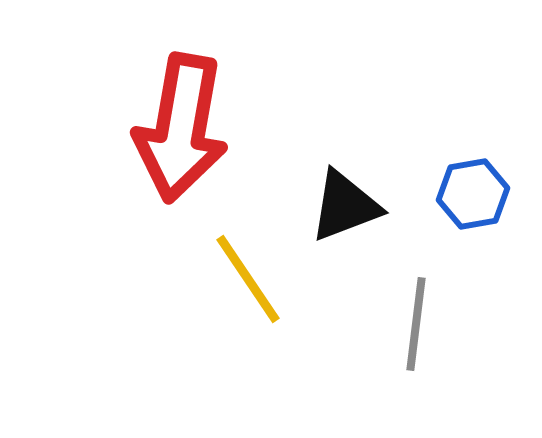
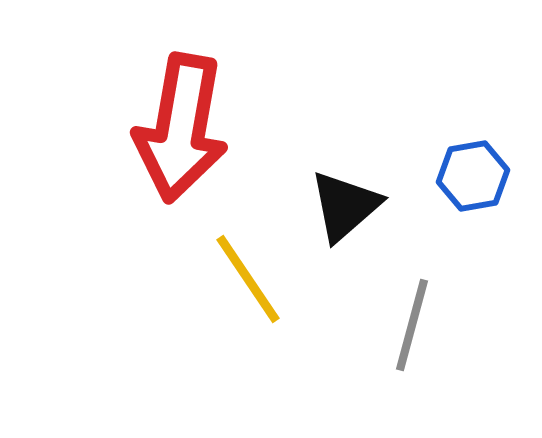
blue hexagon: moved 18 px up
black triangle: rotated 20 degrees counterclockwise
gray line: moved 4 px left, 1 px down; rotated 8 degrees clockwise
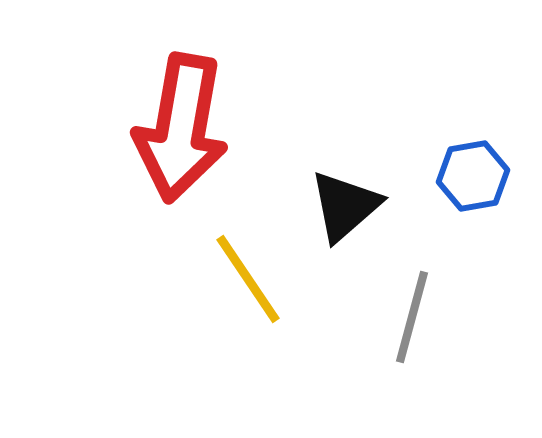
gray line: moved 8 px up
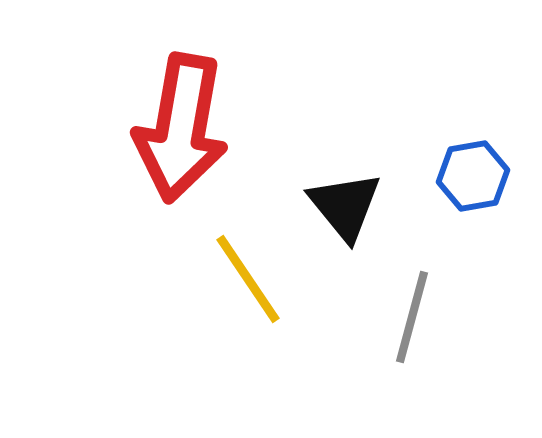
black triangle: rotated 28 degrees counterclockwise
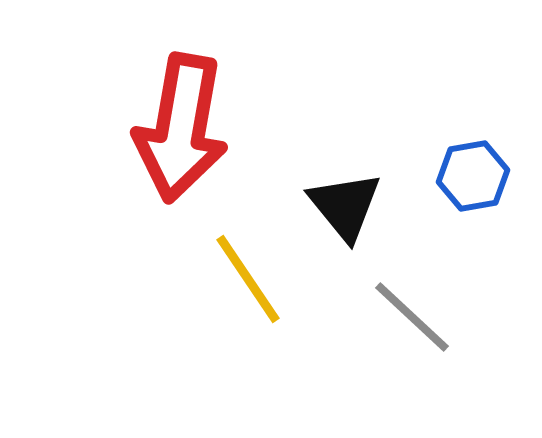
gray line: rotated 62 degrees counterclockwise
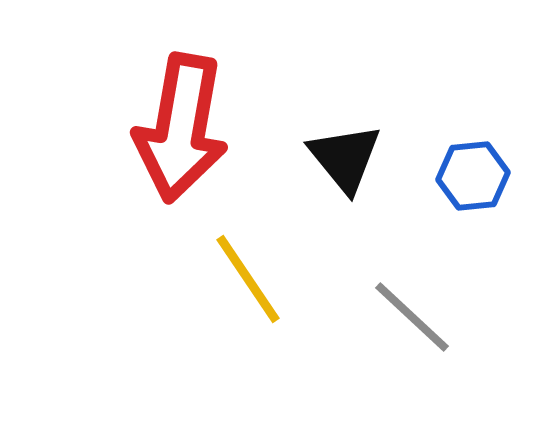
blue hexagon: rotated 4 degrees clockwise
black triangle: moved 48 px up
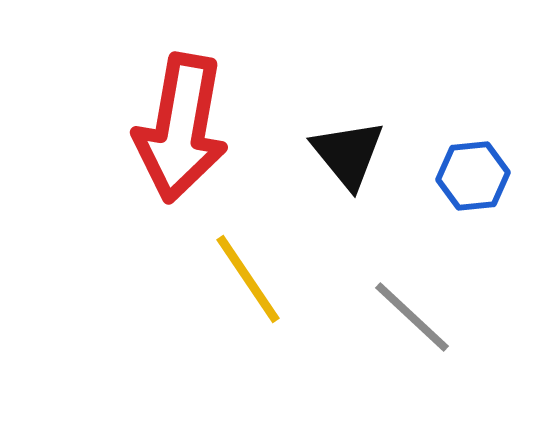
black triangle: moved 3 px right, 4 px up
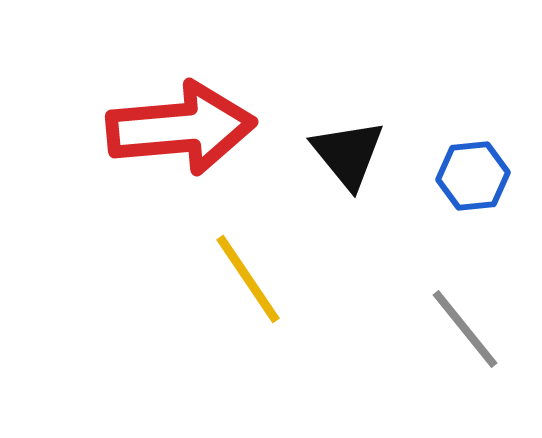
red arrow: rotated 105 degrees counterclockwise
gray line: moved 53 px right, 12 px down; rotated 8 degrees clockwise
